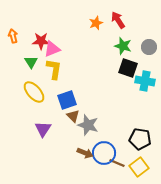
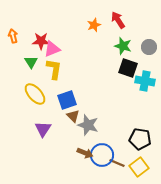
orange star: moved 2 px left, 2 px down
yellow ellipse: moved 1 px right, 2 px down
blue circle: moved 2 px left, 2 px down
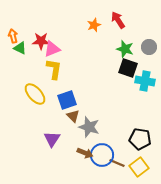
green star: moved 2 px right, 3 px down
green triangle: moved 11 px left, 14 px up; rotated 32 degrees counterclockwise
gray star: moved 1 px right, 2 px down
purple triangle: moved 9 px right, 10 px down
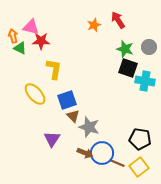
pink triangle: moved 21 px left, 22 px up; rotated 36 degrees clockwise
blue circle: moved 2 px up
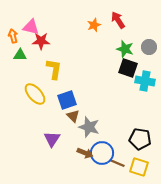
green triangle: moved 7 px down; rotated 24 degrees counterclockwise
yellow square: rotated 36 degrees counterclockwise
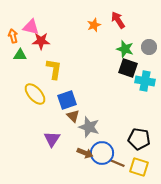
black pentagon: moved 1 px left
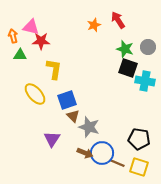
gray circle: moved 1 px left
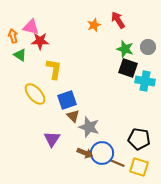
red star: moved 1 px left
green triangle: rotated 32 degrees clockwise
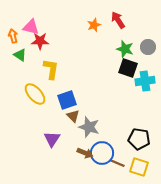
yellow L-shape: moved 3 px left
cyan cross: rotated 18 degrees counterclockwise
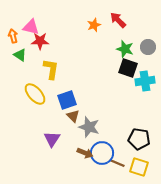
red arrow: rotated 12 degrees counterclockwise
